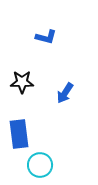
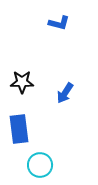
blue L-shape: moved 13 px right, 14 px up
blue rectangle: moved 5 px up
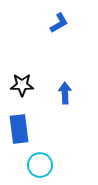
blue L-shape: rotated 45 degrees counterclockwise
black star: moved 3 px down
blue arrow: rotated 145 degrees clockwise
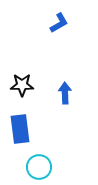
blue rectangle: moved 1 px right
cyan circle: moved 1 px left, 2 px down
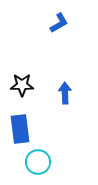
cyan circle: moved 1 px left, 5 px up
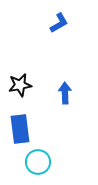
black star: moved 2 px left; rotated 10 degrees counterclockwise
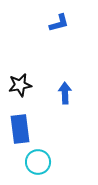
blue L-shape: rotated 15 degrees clockwise
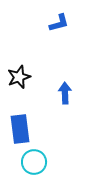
black star: moved 1 px left, 8 px up; rotated 10 degrees counterclockwise
cyan circle: moved 4 px left
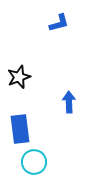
blue arrow: moved 4 px right, 9 px down
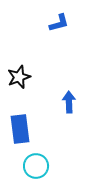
cyan circle: moved 2 px right, 4 px down
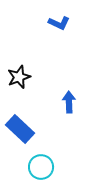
blue L-shape: rotated 40 degrees clockwise
blue rectangle: rotated 40 degrees counterclockwise
cyan circle: moved 5 px right, 1 px down
